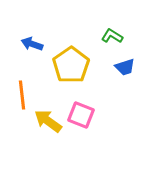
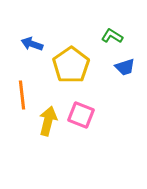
yellow arrow: rotated 68 degrees clockwise
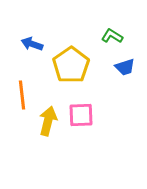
pink square: rotated 24 degrees counterclockwise
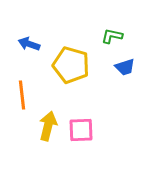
green L-shape: rotated 20 degrees counterclockwise
blue arrow: moved 3 px left
yellow pentagon: rotated 21 degrees counterclockwise
pink square: moved 15 px down
yellow arrow: moved 5 px down
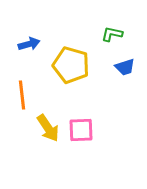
green L-shape: moved 2 px up
blue arrow: rotated 145 degrees clockwise
yellow arrow: moved 2 px down; rotated 132 degrees clockwise
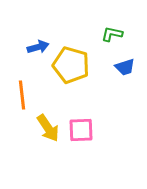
blue arrow: moved 9 px right, 3 px down
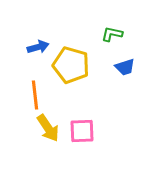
orange line: moved 13 px right
pink square: moved 1 px right, 1 px down
